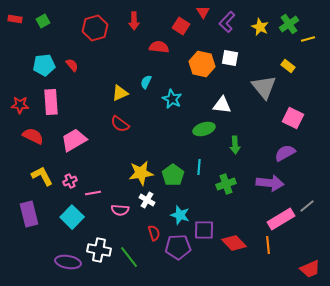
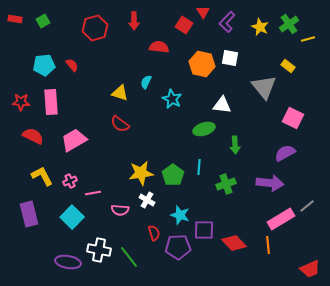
red square at (181, 26): moved 3 px right, 1 px up
yellow triangle at (120, 93): rotated 42 degrees clockwise
red star at (20, 105): moved 1 px right, 3 px up
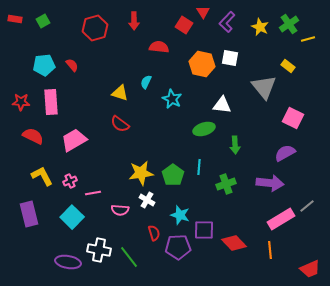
orange line at (268, 245): moved 2 px right, 5 px down
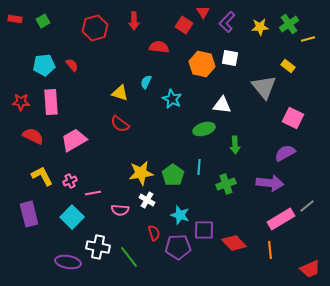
yellow star at (260, 27): rotated 30 degrees counterclockwise
white cross at (99, 250): moved 1 px left, 3 px up
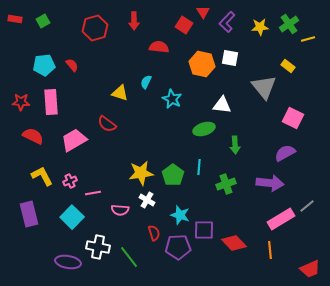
red semicircle at (120, 124): moved 13 px left
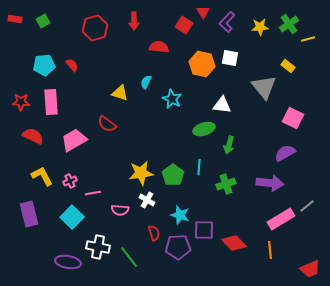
green arrow at (235, 145): moved 6 px left; rotated 18 degrees clockwise
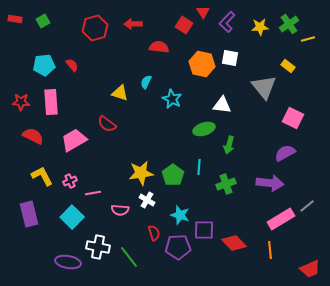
red arrow at (134, 21): moved 1 px left, 3 px down; rotated 90 degrees clockwise
